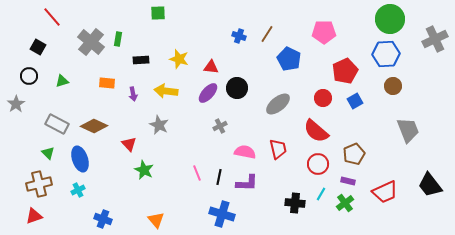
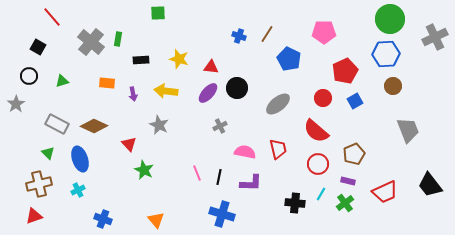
gray cross at (435, 39): moved 2 px up
purple L-shape at (247, 183): moved 4 px right
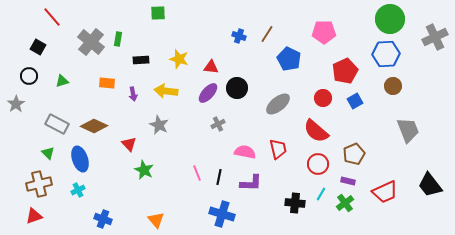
gray cross at (220, 126): moved 2 px left, 2 px up
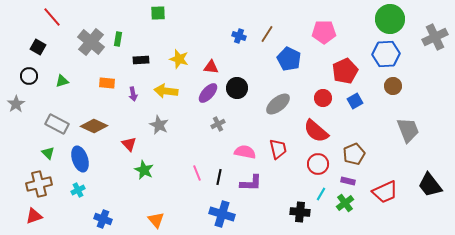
black cross at (295, 203): moved 5 px right, 9 px down
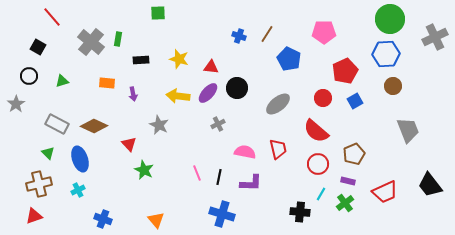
yellow arrow at (166, 91): moved 12 px right, 5 px down
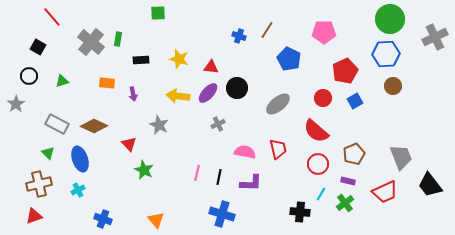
brown line at (267, 34): moved 4 px up
gray trapezoid at (408, 130): moved 7 px left, 27 px down
pink line at (197, 173): rotated 35 degrees clockwise
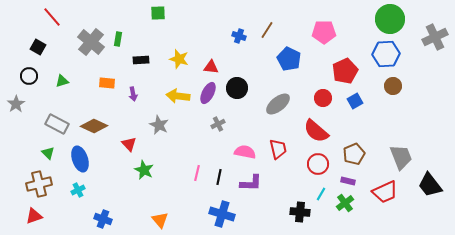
purple ellipse at (208, 93): rotated 15 degrees counterclockwise
orange triangle at (156, 220): moved 4 px right
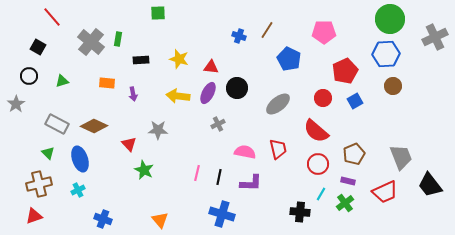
gray star at (159, 125): moved 1 px left, 5 px down; rotated 24 degrees counterclockwise
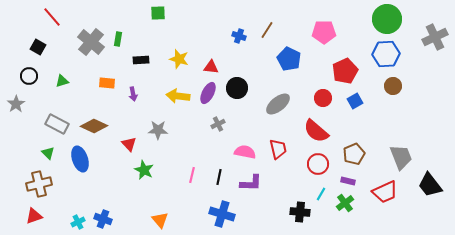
green circle at (390, 19): moved 3 px left
pink line at (197, 173): moved 5 px left, 2 px down
cyan cross at (78, 190): moved 32 px down
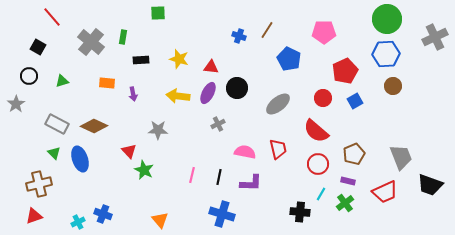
green rectangle at (118, 39): moved 5 px right, 2 px up
red triangle at (129, 144): moved 7 px down
green triangle at (48, 153): moved 6 px right
black trapezoid at (430, 185): rotated 32 degrees counterclockwise
blue cross at (103, 219): moved 5 px up
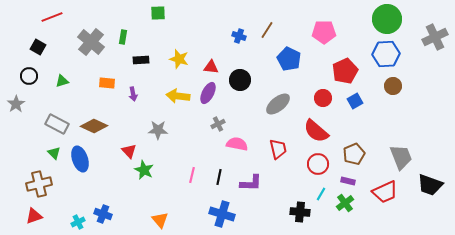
red line at (52, 17): rotated 70 degrees counterclockwise
black circle at (237, 88): moved 3 px right, 8 px up
pink semicircle at (245, 152): moved 8 px left, 8 px up
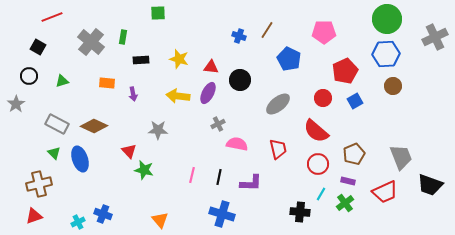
green star at (144, 170): rotated 12 degrees counterclockwise
